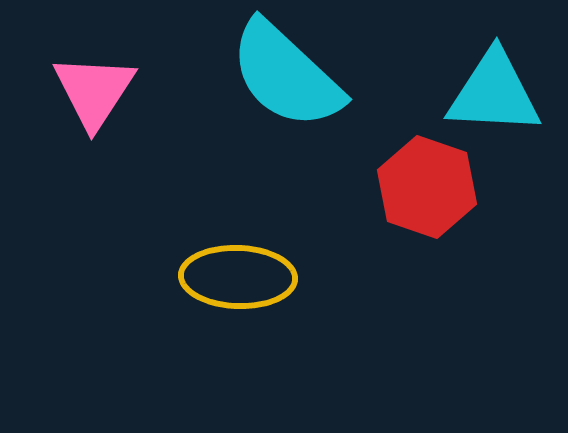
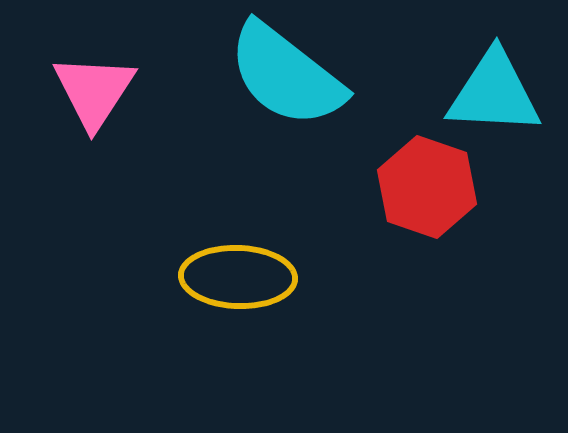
cyan semicircle: rotated 5 degrees counterclockwise
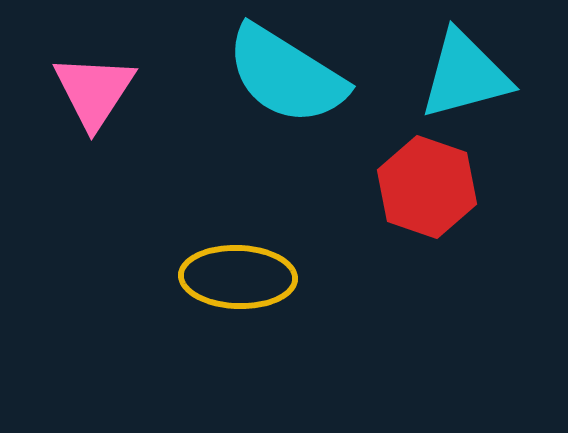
cyan semicircle: rotated 6 degrees counterclockwise
cyan triangle: moved 29 px left, 18 px up; rotated 18 degrees counterclockwise
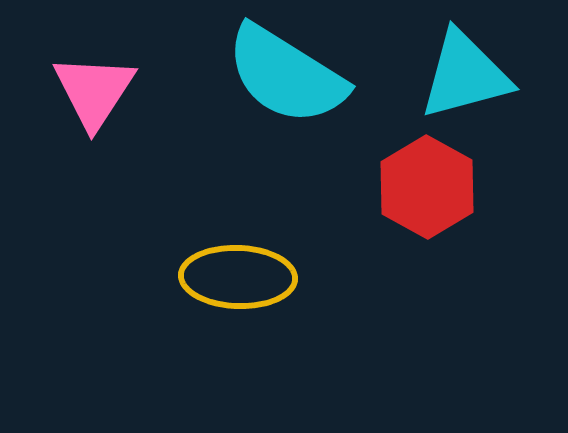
red hexagon: rotated 10 degrees clockwise
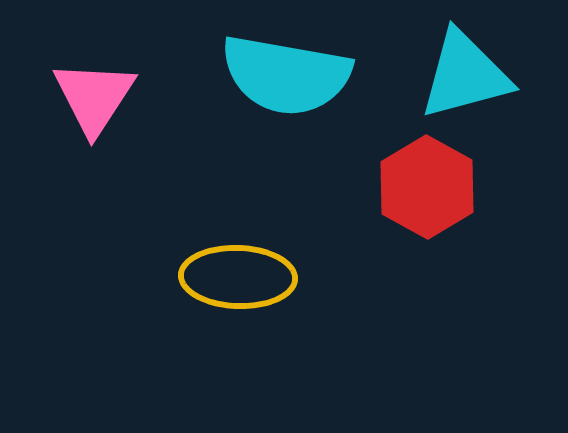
cyan semicircle: rotated 22 degrees counterclockwise
pink triangle: moved 6 px down
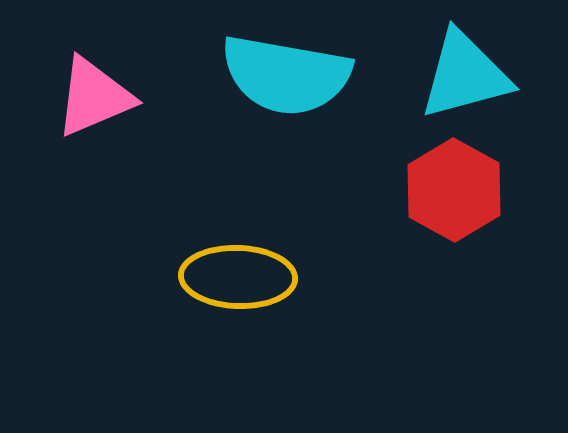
pink triangle: rotated 34 degrees clockwise
red hexagon: moved 27 px right, 3 px down
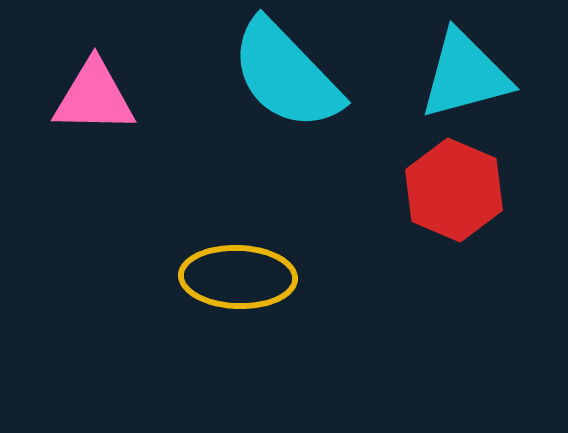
cyan semicircle: rotated 36 degrees clockwise
pink triangle: rotated 24 degrees clockwise
red hexagon: rotated 6 degrees counterclockwise
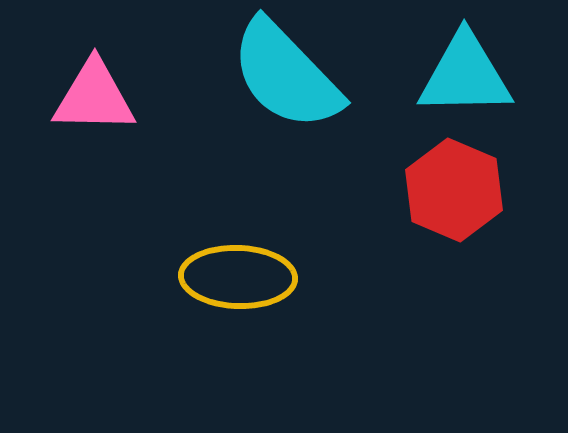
cyan triangle: rotated 14 degrees clockwise
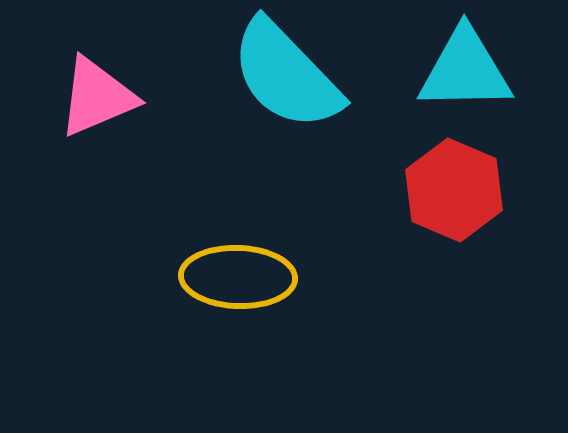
cyan triangle: moved 5 px up
pink triangle: moved 3 px right; rotated 24 degrees counterclockwise
